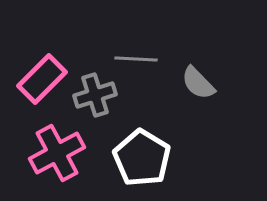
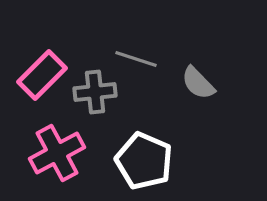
gray line: rotated 15 degrees clockwise
pink rectangle: moved 4 px up
gray cross: moved 3 px up; rotated 12 degrees clockwise
white pentagon: moved 2 px right, 3 px down; rotated 8 degrees counterclockwise
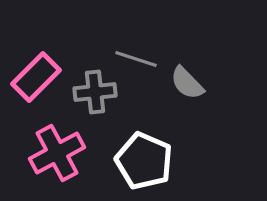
pink rectangle: moved 6 px left, 2 px down
gray semicircle: moved 11 px left
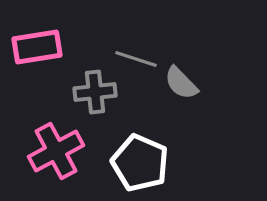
pink rectangle: moved 1 px right, 30 px up; rotated 36 degrees clockwise
gray semicircle: moved 6 px left
pink cross: moved 1 px left, 2 px up
white pentagon: moved 4 px left, 2 px down
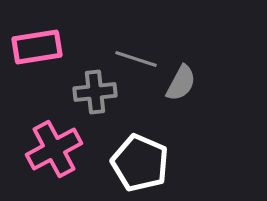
gray semicircle: rotated 108 degrees counterclockwise
pink cross: moved 2 px left, 2 px up
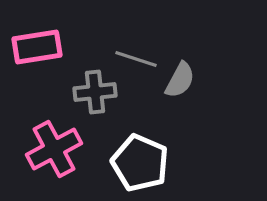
gray semicircle: moved 1 px left, 3 px up
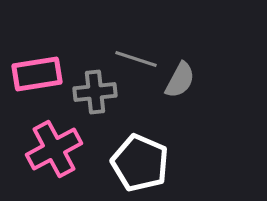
pink rectangle: moved 27 px down
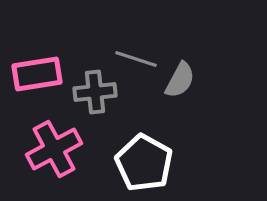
white pentagon: moved 4 px right; rotated 6 degrees clockwise
